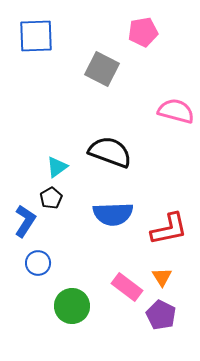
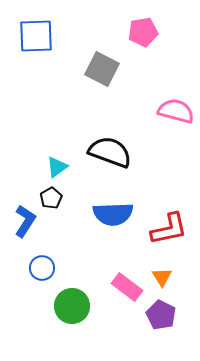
blue circle: moved 4 px right, 5 px down
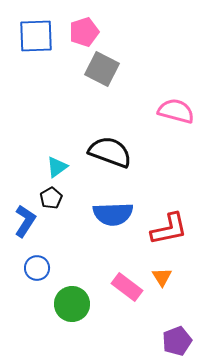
pink pentagon: moved 59 px left; rotated 8 degrees counterclockwise
blue circle: moved 5 px left
green circle: moved 2 px up
purple pentagon: moved 16 px right, 26 px down; rotated 24 degrees clockwise
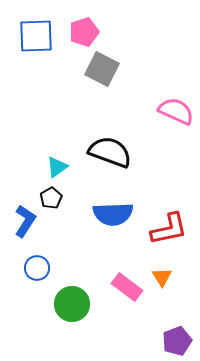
pink semicircle: rotated 9 degrees clockwise
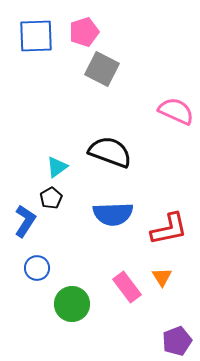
pink rectangle: rotated 16 degrees clockwise
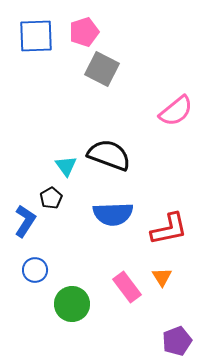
pink semicircle: rotated 117 degrees clockwise
black semicircle: moved 1 px left, 3 px down
cyan triangle: moved 9 px right, 1 px up; rotated 30 degrees counterclockwise
blue circle: moved 2 px left, 2 px down
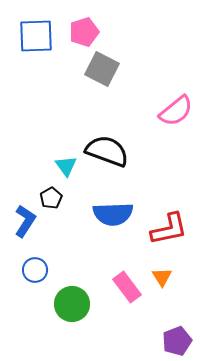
black semicircle: moved 2 px left, 4 px up
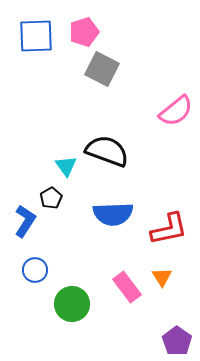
purple pentagon: rotated 16 degrees counterclockwise
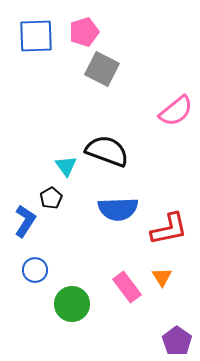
blue semicircle: moved 5 px right, 5 px up
